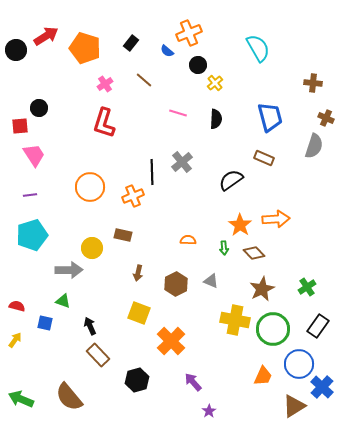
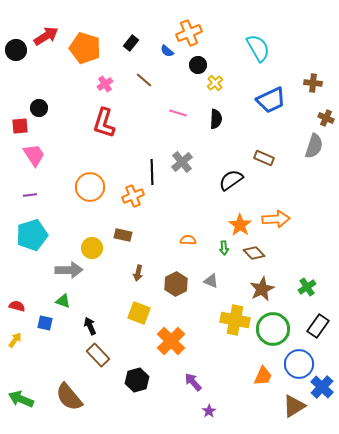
blue trapezoid at (270, 117): moved 1 px right, 17 px up; rotated 80 degrees clockwise
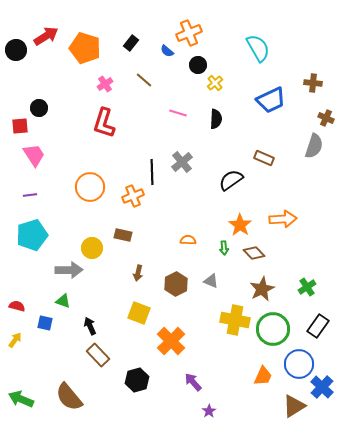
orange arrow at (276, 219): moved 7 px right
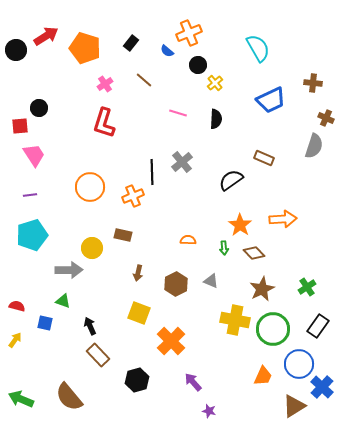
purple star at (209, 411): rotated 24 degrees counterclockwise
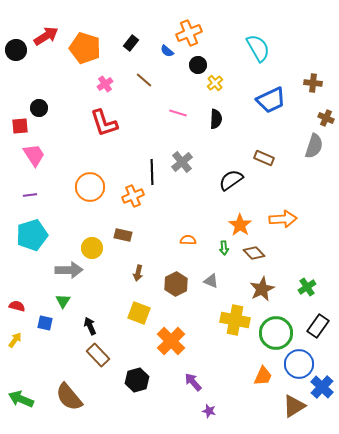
red L-shape at (104, 123): rotated 36 degrees counterclockwise
green triangle at (63, 301): rotated 42 degrees clockwise
green circle at (273, 329): moved 3 px right, 4 px down
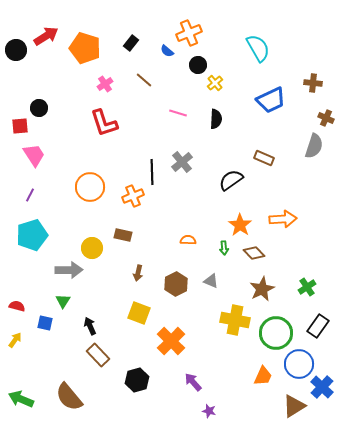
purple line at (30, 195): rotated 56 degrees counterclockwise
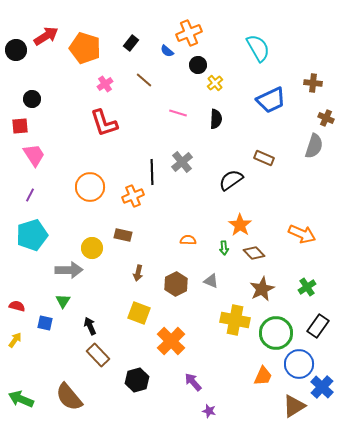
black circle at (39, 108): moved 7 px left, 9 px up
orange arrow at (283, 219): moved 19 px right, 15 px down; rotated 28 degrees clockwise
